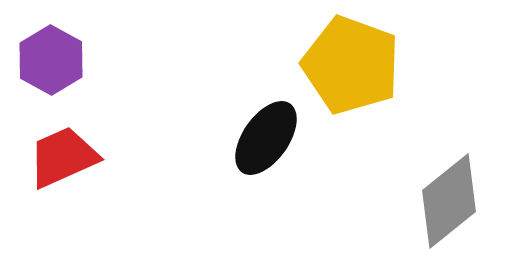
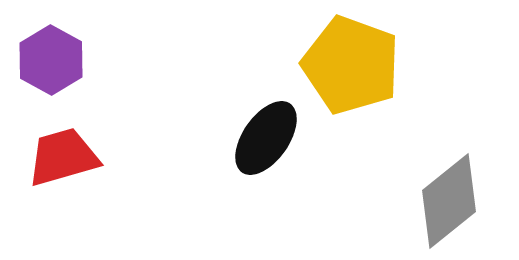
red trapezoid: rotated 8 degrees clockwise
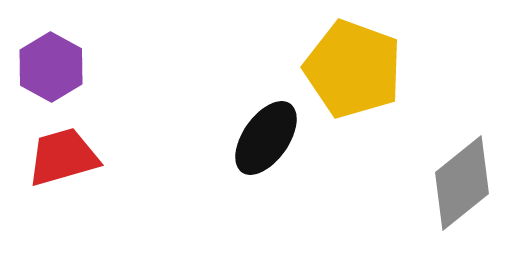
purple hexagon: moved 7 px down
yellow pentagon: moved 2 px right, 4 px down
gray diamond: moved 13 px right, 18 px up
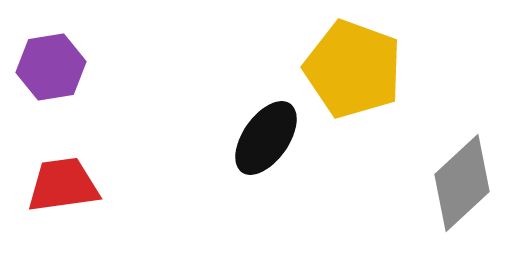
purple hexagon: rotated 22 degrees clockwise
red trapezoid: moved 28 px down; rotated 8 degrees clockwise
gray diamond: rotated 4 degrees counterclockwise
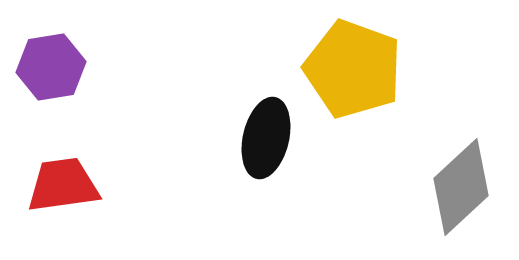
black ellipse: rotated 22 degrees counterclockwise
gray diamond: moved 1 px left, 4 px down
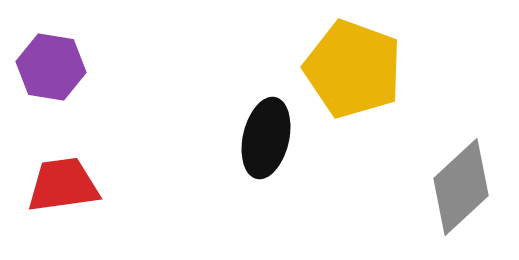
purple hexagon: rotated 18 degrees clockwise
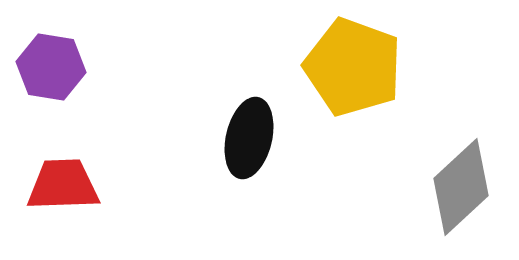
yellow pentagon: moved 2 px up
black ellipse: moved 17 px left
red trapezoid: rotated 6 degrees clockwise
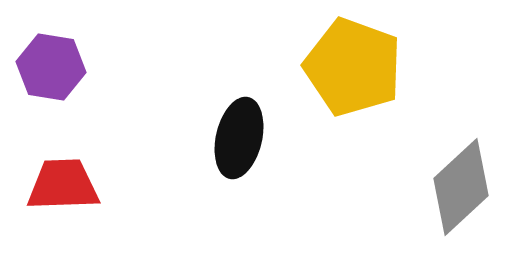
black ellipse: moved 10 px left
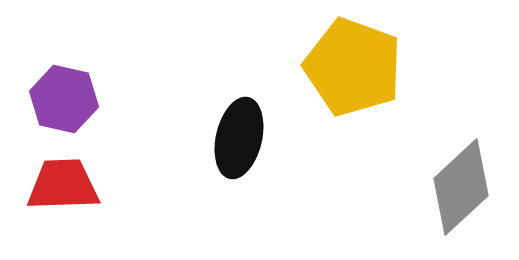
purple hexagon: moved 13 px right, 32 px down; rotated 4 degrees clockwise
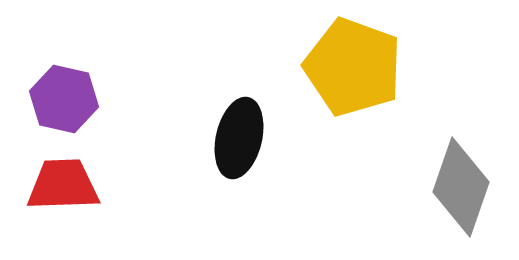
gray diamond: rotated 28 degrees counterclockwise
